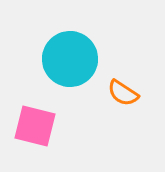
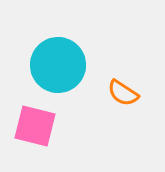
cyan circle: moved 12 px left, 6 px down
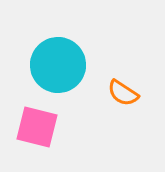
pink square: moved 2 px right, 1 px down
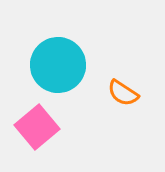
pink square: rotated 36 degrees clockwise
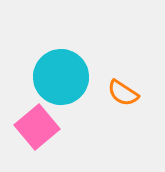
cyan circle: moved 3 px right, 12 px down
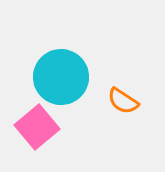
orange semicircle: moved 8 px down
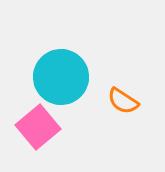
pink square: moved 1 px right
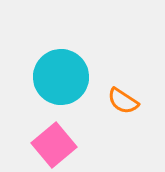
pink square: moved 16 px right, 18 px down
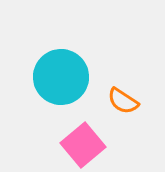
pink square: moved 29 px right
